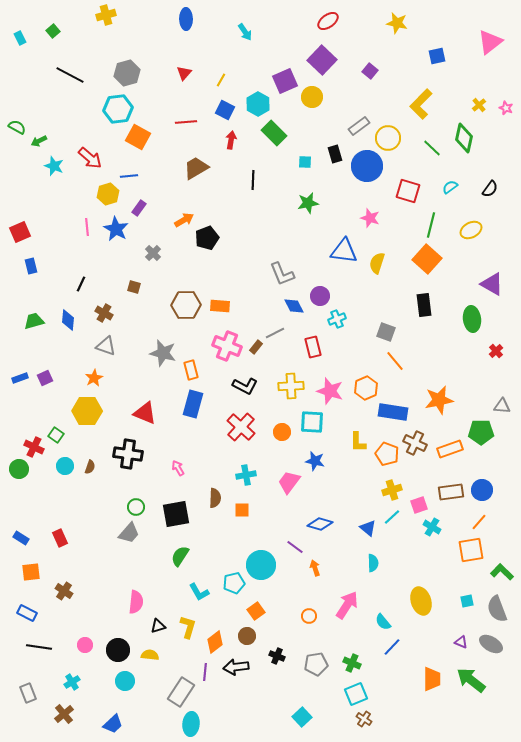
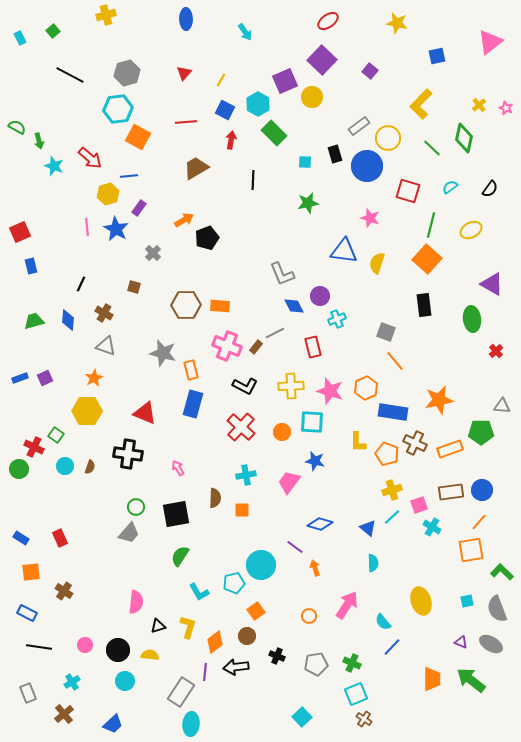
green arrow at (39, 141): rotated 77 degrees counterclockwise
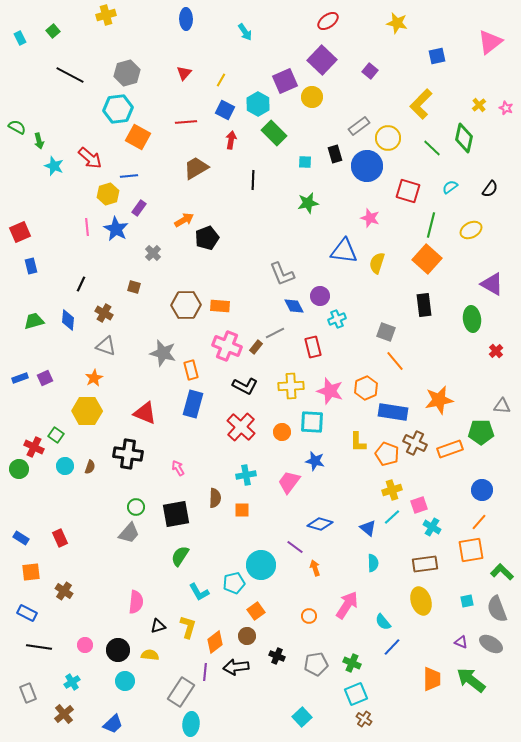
brown rectangle at (451, 492): moved 26 px left, 72 px down
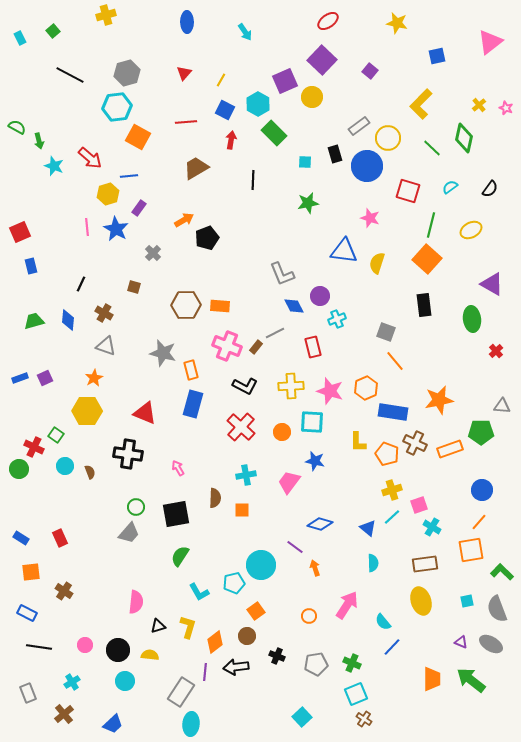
blue ellipse at (186, 19): moved 1 px right, 3 px down
cyan hexagon at (118, 109): moved 1 px left, 2 px up
brown semicircle at (90, 467): moved 5 px down; rotated 40 degrees counterclockwise
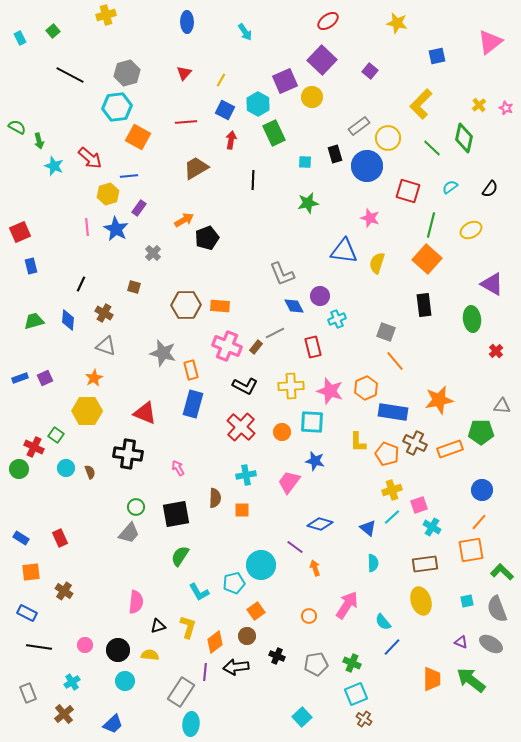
green rectangle at (274, 133): rotated 20 degrees clockwise
cyan circle at (65, 466): moved 1 px right, 2 px down
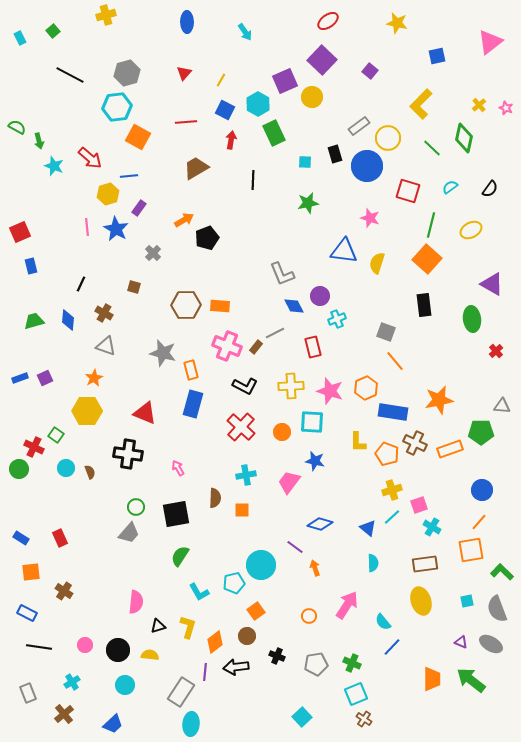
cyan circle at (125, 681): moved 4 px down
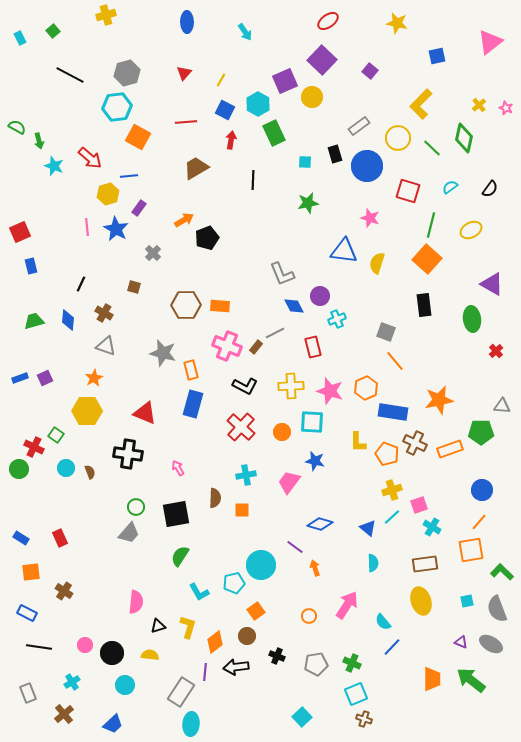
yellow circle at (388, 138): moved 10 px right
black circle at (118, 650): moved 6 px left, 3 px down
brown cross at (364, 719): rotated 14 degrees counterclockwise
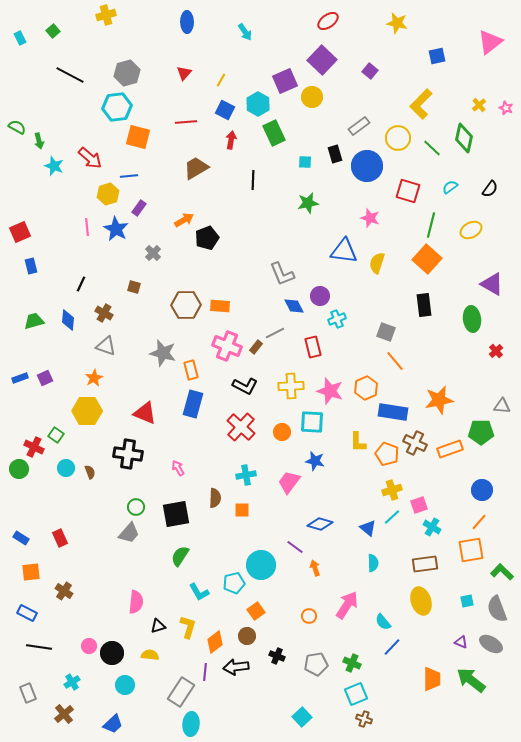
orange square at (138, 137): rotated 15 degrees counterclockwise
pink circle at (85, 645): moved 4 px right, 1 px down
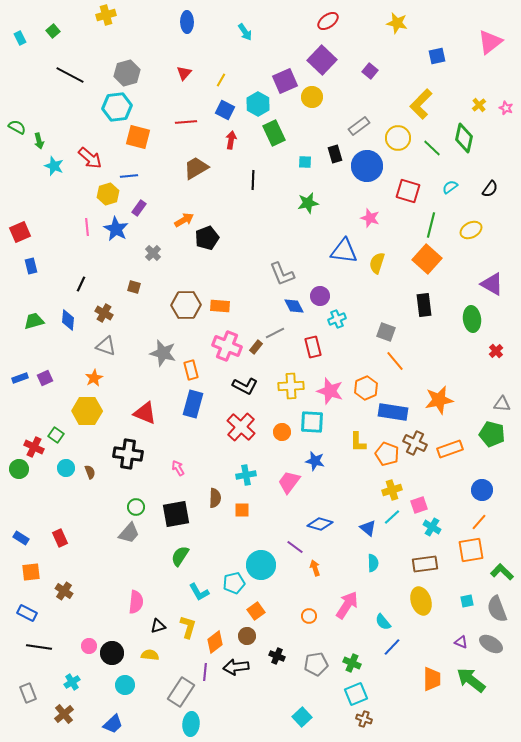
gray triangle at (502, 406): moved 2 px up
green pentagon at (481, 432): moved 11 px right, 2 px down; rotated 15 degrees clockwise
